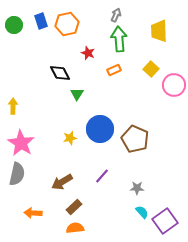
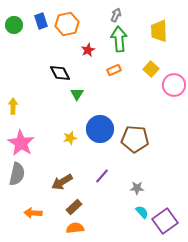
red star: moved 3 px up; rotated 24 degrees clockwise
brown pentagon: rotated 20 degrees counterclockwise
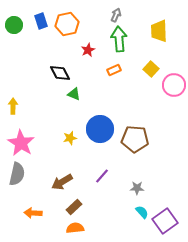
green triangle: moved 3 px left; rotated 40 degrees counterclockwise
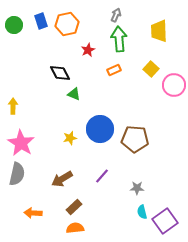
brown arrow: moved 3 px up
cyan semicircle: rotated 152 degrees counterclockwise
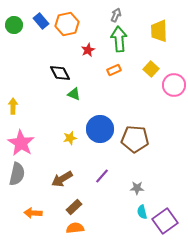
blue rectangle: rotated 21 degrees counterclockwise
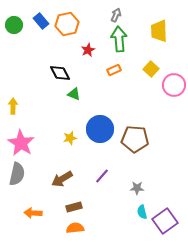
brown rectangle: rotated 28 degrees clockwise
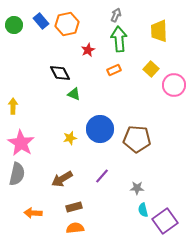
brown pentagon: moved 2 px right
cyan semicircle: moved 1 px right, 2 px up
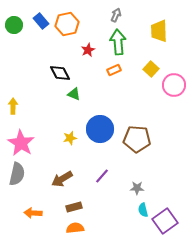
green arrow: moved 1 px left, 3 px down
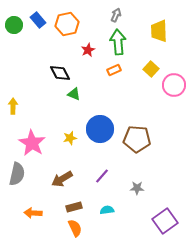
blue rectangle: moved 3 px left, 1 px up
pink star: moved 11 px right
cyan semicircle: moved 36 px left; rotated 96 degrees clockwise
orange semicircle: rotated 72 degrees clockwise
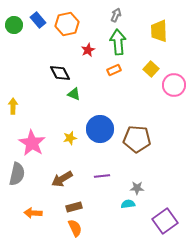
purple line: rotated 42 degrees clockwise
cyan semicircle: moved 21 px right, 6 px up
